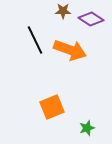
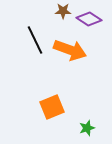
purple diamond: moved 2 px left
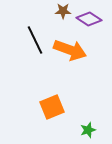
green star: moved 1 px right, 2 px down
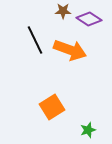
orange square: rotated 10 degrees counterclockwise
